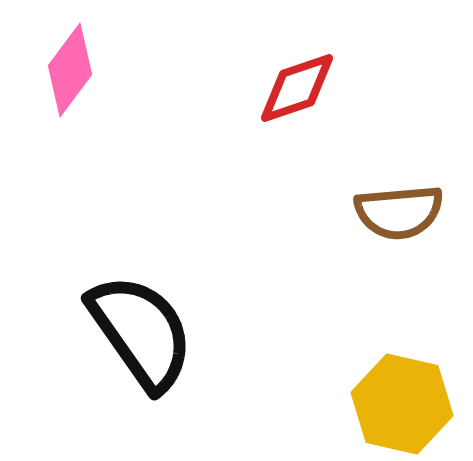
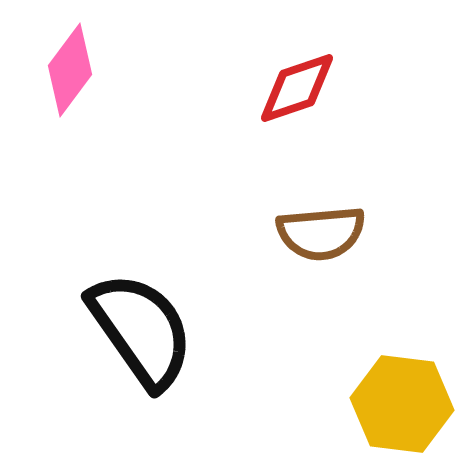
brown semicircle: moved 78 px left, 21 px down
black semicircle: moved 2 px up
yellow hexagon: rotated 6 degrees counterclockwise
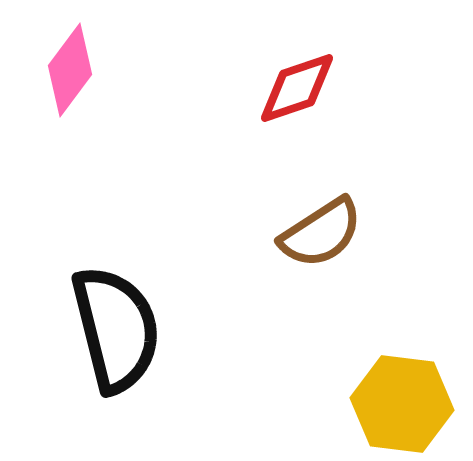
brown semicircle: rotated 28 degrees counterclockwise
black semicircle: moved 25 px left, 1 px up; rotated 21 degrees clockwise
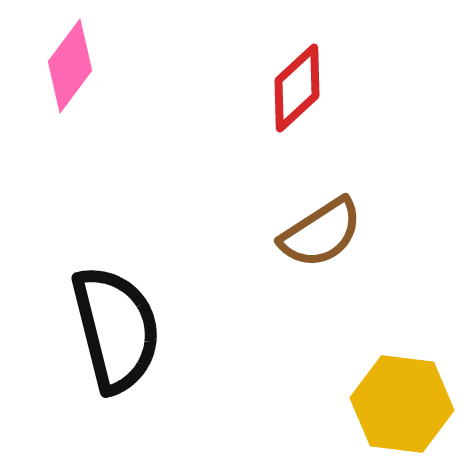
pink diamond: moved 4 px up
red diamond: rotated 24 degrees counterclockwise
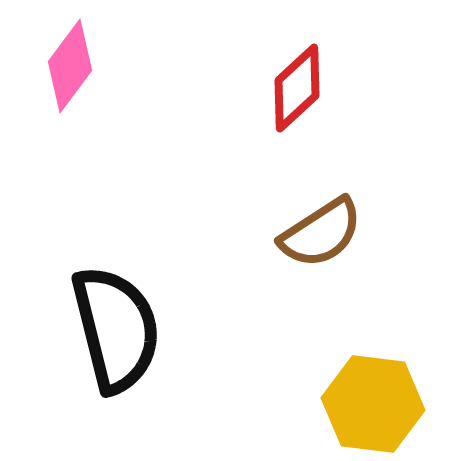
yellow hexagon: moved 29 px left
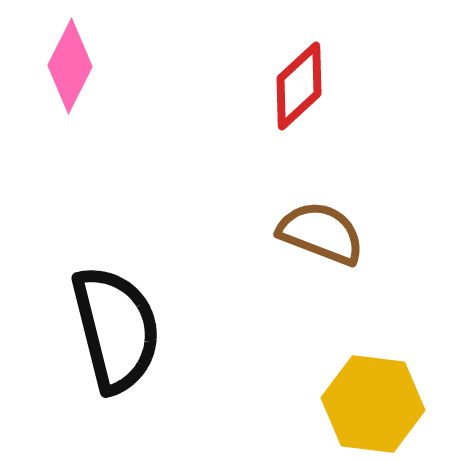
pink diamond: rotated 10 degrees counterclockwise
red diamond: moved 2 px right, 2 px up
brown semicircle: rotated 126 degrees counterclockwise
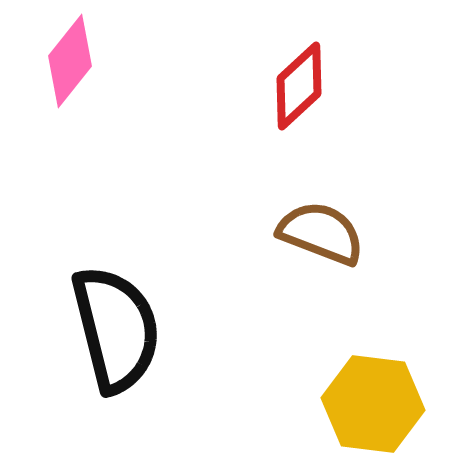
pink diamond: moved 5 px up; rotated 12 degrees clockwise
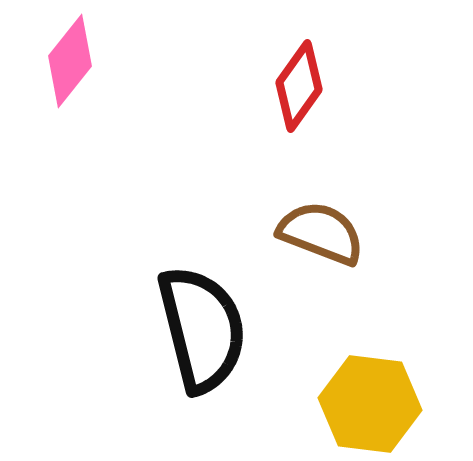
red diamond: rotated 12 degrees counterclockwise
black semicircle: moved 86 px right
yellow hexagon: moved 3 px left
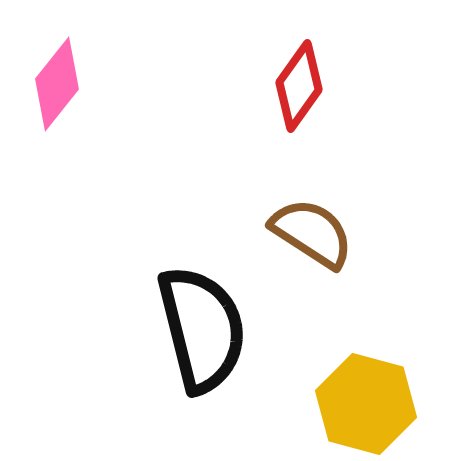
pink diamond: moved 13 px left, 23 px down
brown semicircle: moved 9 px left; rotated 12 degrees clockwise
yellow hexagon: moved 4 px left; rotated 8 degrees clockwise
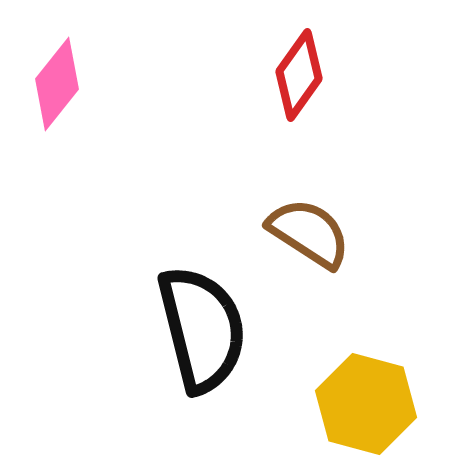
red diamond: moved 11 px up
brown semicircle: moved 3 px left
